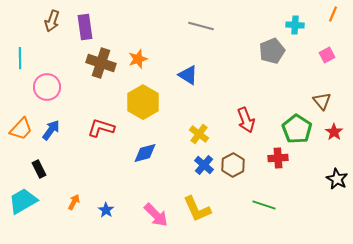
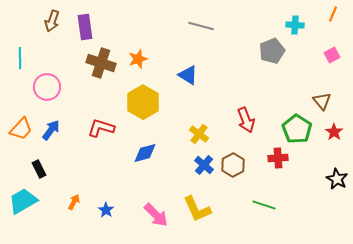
pink square: moved 5 px right
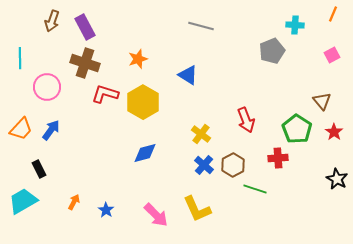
purple rectangle: rotated 20 degrees counterclockwise
brown cross: moved 16 px left
red L-shape: moved 4 px right, 34 px up
yellow cross: moved 2 px right
green line: moved 9 px left, 16 px up
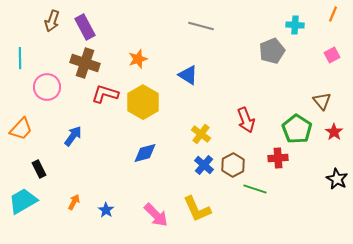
blue arrow: moved 22 px right, 6 px down
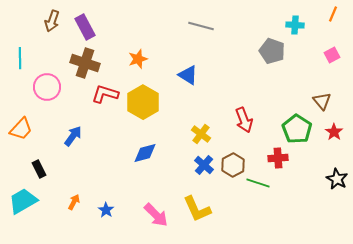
gray pentagon: rotated 30 degrees counterclockwise
red arrow: moved 2 px left
green line: moved 3 px right, 6 px up
